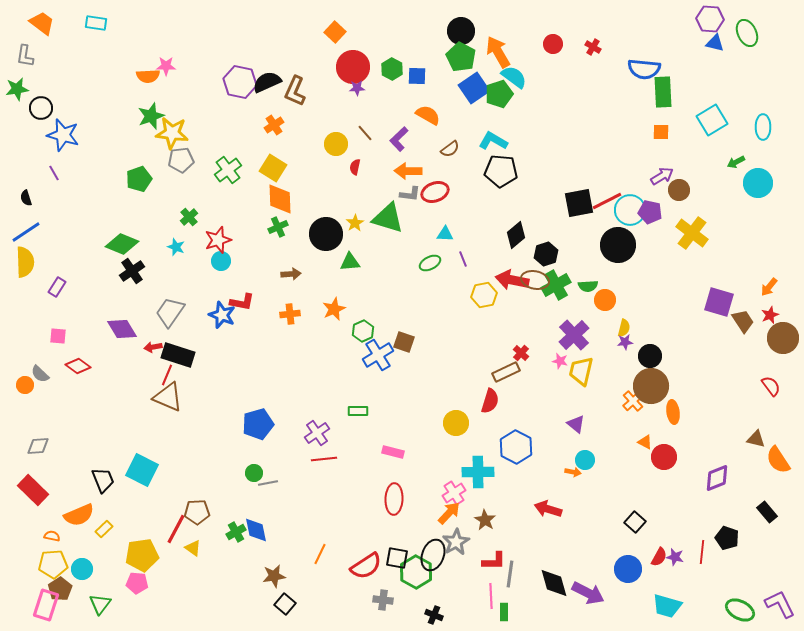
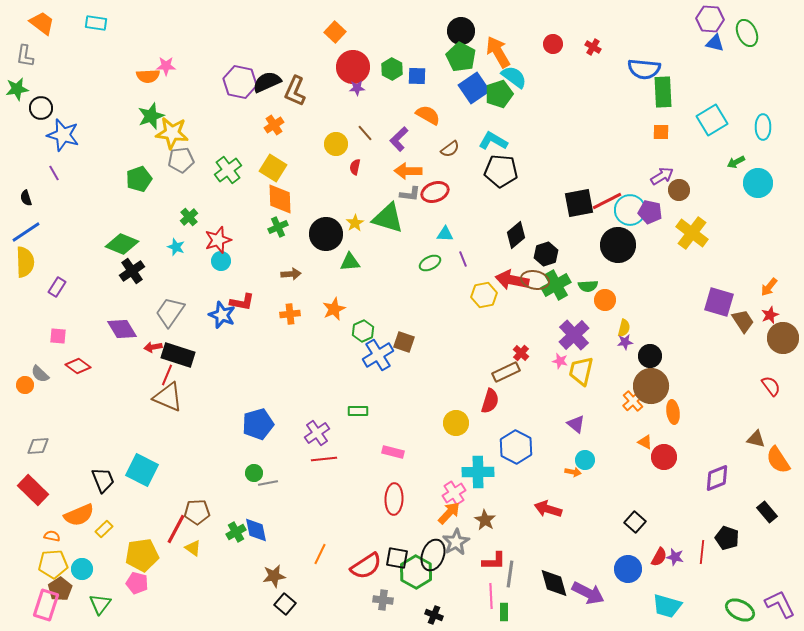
pink pentagon at (137, 583): rotated 10 degrees clockwise
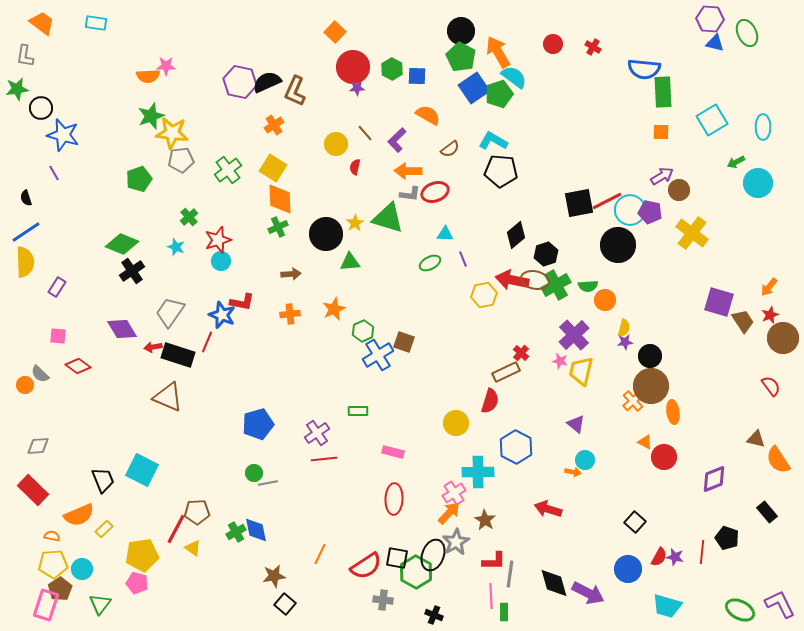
purple L-shape at (399, 139): moved 2 px left, 1 px down
red line at (167, 375): moved 40 px right, 33 px up
purple diamond at (717, 478): moved 3 px left, 1 px down
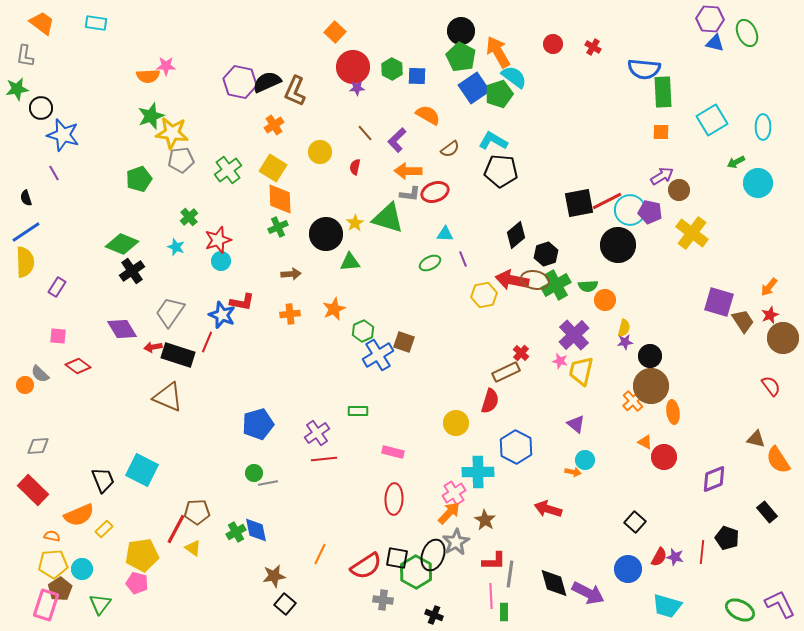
yellow circle at (336, 144): moved 16 px left, 8 px down
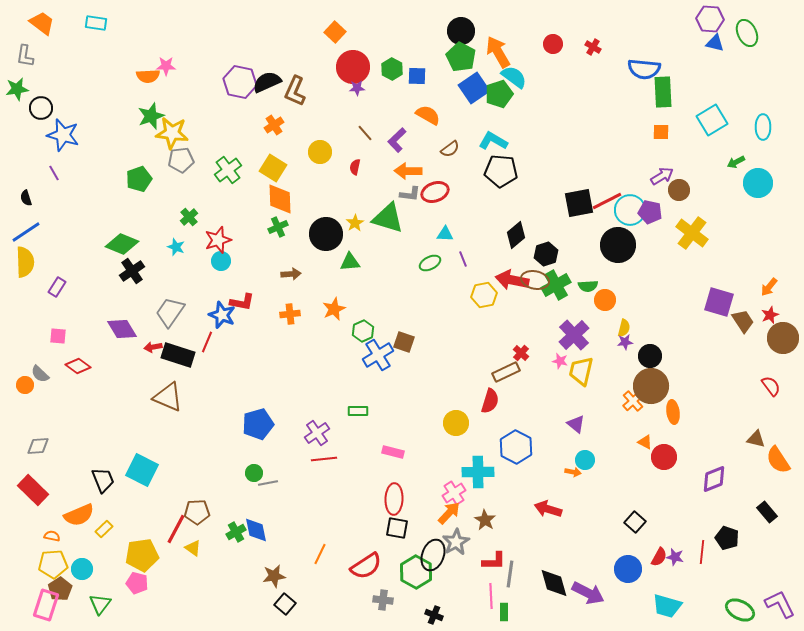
black square at (397, 558): moved 30 px up
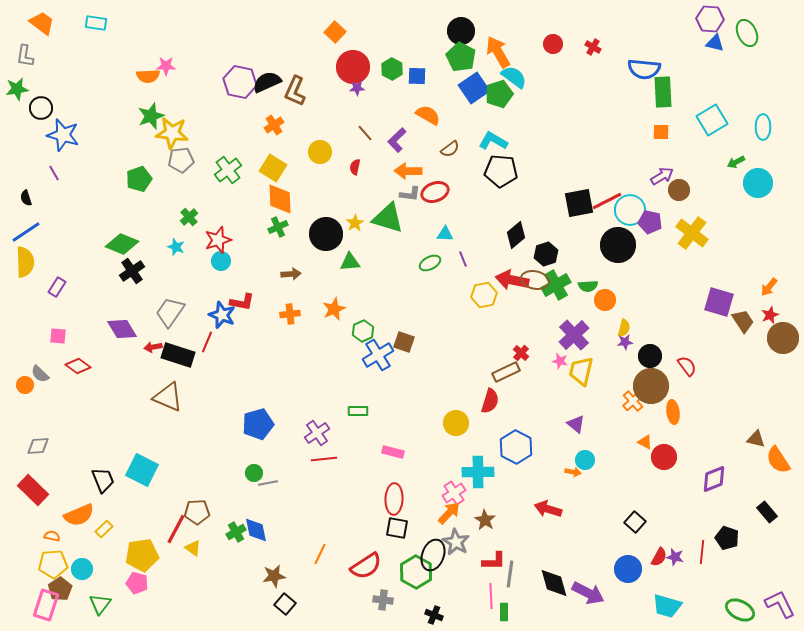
purple pentagon at (650, 212): moved 10 px down
red semicircle at (771, 386): moved 84 px left, 20 px up
gray star at (456, 542): rotated 12 degrees counterclockwise
